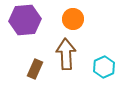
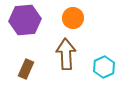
orange circle: moved 1 px up
brown rectangle: moved 9 px left
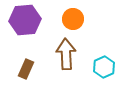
orange circle: moved 1 px down
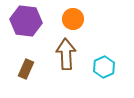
purple hexagon: moved 1 px right, 1 px down; rotated 12 degrees clockwise
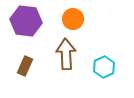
brown rectangle: moved 1 px left, 3 px up
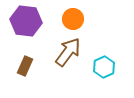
brown arrow: moved 2 px right, 2 px up; rotated 40 degrees clockwise
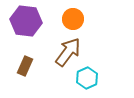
cyan hexagon: moved 17 px left, 11 px down
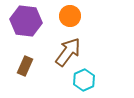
orange circle: moved 3 px left, 3 px up
cyan hexagon: moved 3 px left, 2 px down
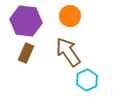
brown arrow: rotated 72 degrees counterclockwise
brown rectangle: moved 1 px right, 13 px up
cyan hexagon: moved 3 px right
